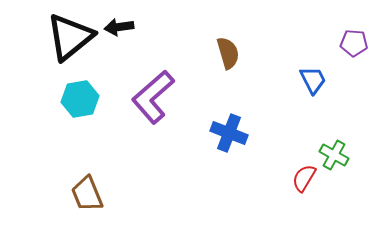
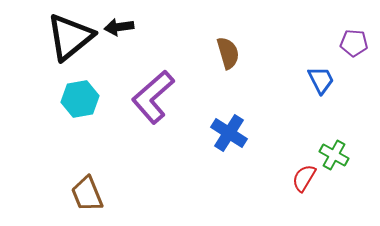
blue trapezoid: moved 8 px right
blue cross: rotated 12 degrees clockwise
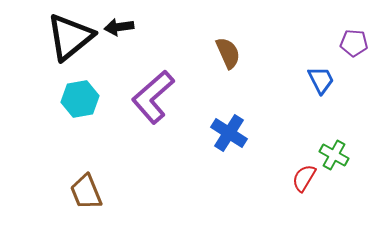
brown semicircle: rotated 8 degrees counterclockwise
brown trapezoid: moved 1 px left, 2 px up
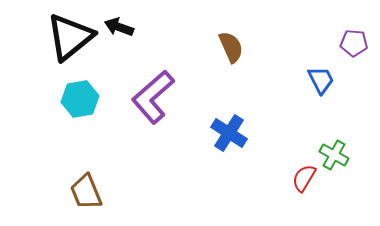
black arrow: rotated 28 degrees clockwise
brown semicircle: moved 3 px right, 6 px up
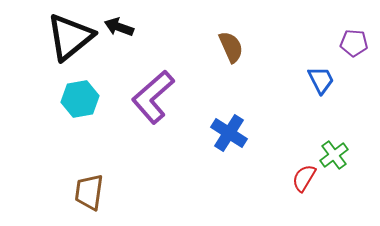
green cross: rotated 24 degrees clockwise
brown trapezoid: moved 3 px right; rotated 30 degrees clockwise
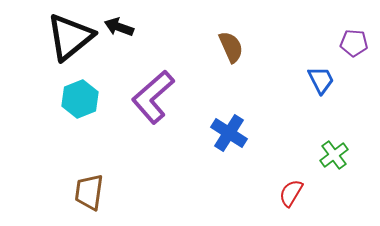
cyan hexagon: rotated 12 degrees counterclockwise
red semicircle: moved 13 px left, 15 px down
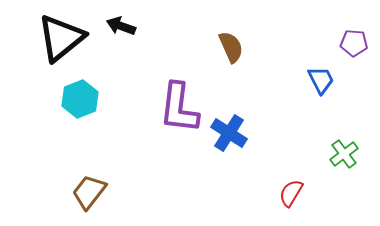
black arrow: moved 2 px right, 1 px up
black triangle: moved 9 px left, 1 px down
purple L-shape: moved 26 px right, 11 px down; rotated 42 degrees counterclockwise
green cross: moved 10 px right, 1 px up
brown trapezoid: rotated 30 degrees clockwise
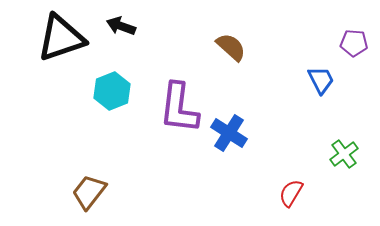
black triangle: rotated 20 degrees clockwise
brown semicircle: rotated 24 degrees counterclockwise
cyan hexagon: moved 32 px right, 8 px up
